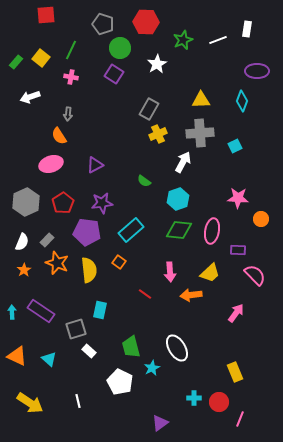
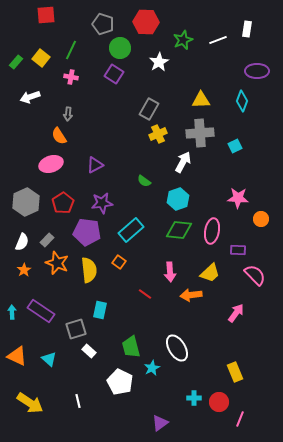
white star at (157, 64): moved 2 px right, 2 px up
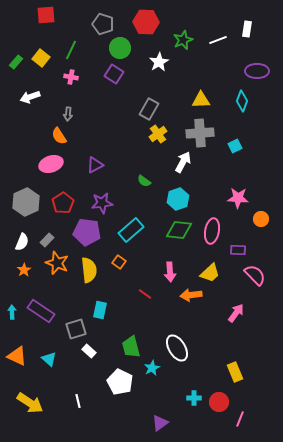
yellow cross at (158, 134): rotated 12 degrees counterclockwise
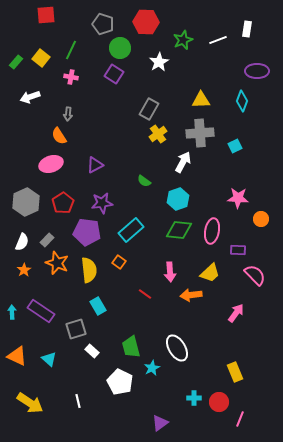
cyan rectangle at (100, 310): moved 2 px left, 4 px up; rotated 42 degrees counterclockwise
white rectangle at (89, 351): moved 3 px right
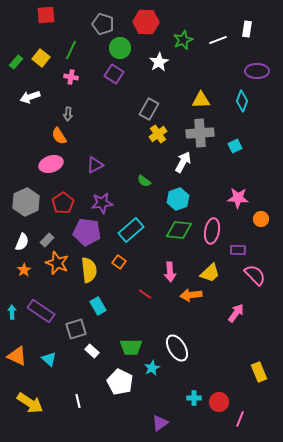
green trapezoid at (131, 347): rotated 75 degrees counterclockwise
yellow rectangle at (235, 372): moved 24 px right
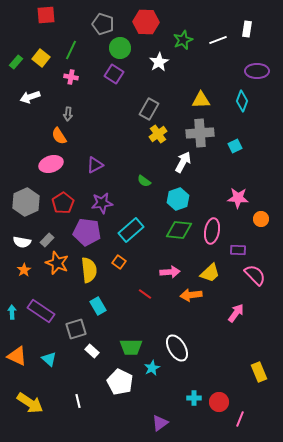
white semicircle at (22, 242): rotated 78 degrees clockwise
pink arrow at (170, 272): rotated 90 degrees counterclockwise
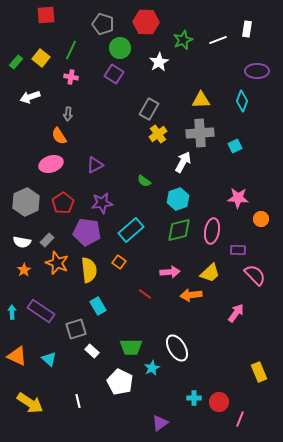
green diamond at (179, 230): rotated 20 degrees counterclockwise
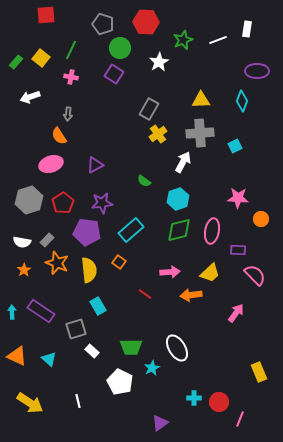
gray hexagon at (26, 202): moved 3 px right, 2 px up; rotated 8 degrees clockwise
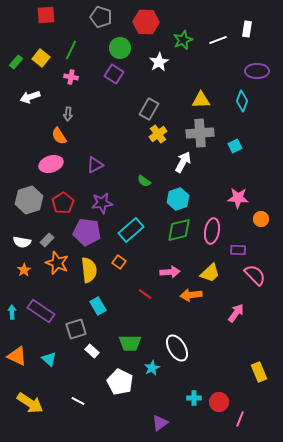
gray pentagon at (103, 24): moved 2 px left, 7 px up
green trapezoid at (131, 347): moved 1 px left, 4 px up
white line at (78, 401): rotated 48 degrees counterclockwise
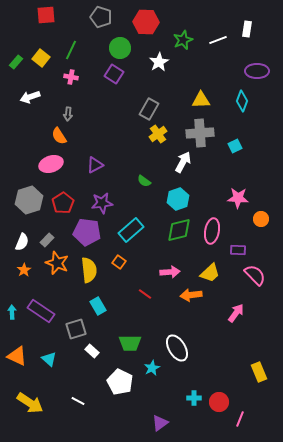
white semicircle at (22, 242): rotated 78 degrees counterclockwise
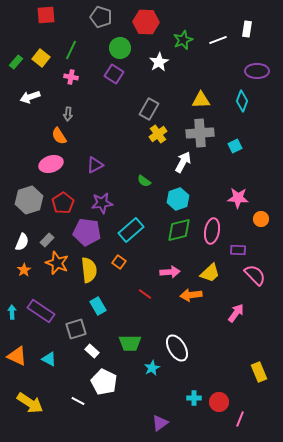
cyan triangle at (49, 359): rotated 14 degrees counterclockwise
white pentagon at (120, 382): moved 16 px left
